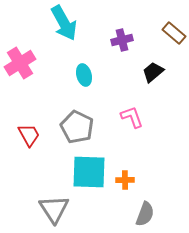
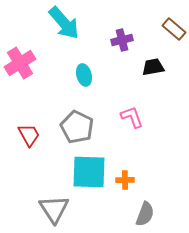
cyan arrow: rotated 12 degrees counterclockwise
brown rectangle: moved 4 px up
black trapezoid: moved 5 px up; rotated 30 degrees clockwise
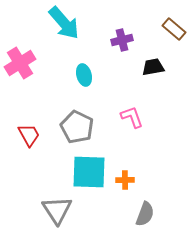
gray triangle: moved 3 px right, 1 px down
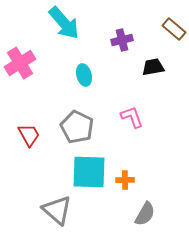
gray triangle: rotated 16 degrees counterclockwise
gray semicircle: rotated 10 degrees clockwise
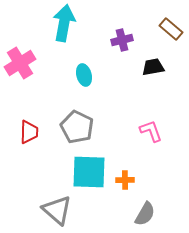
cyan arrow: rotated 129 degrees counterclockwise
brown rectangle: moved 3 px left
pink L-shape: moved 19 px right, 14 px down
red trapezoid: moved 3 px up; rotated 30 degrees clockwise
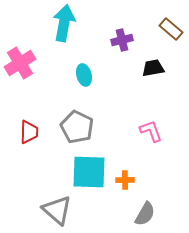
black trapezoid: moved 1 px down
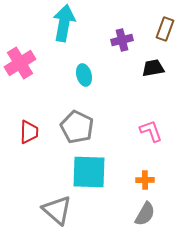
brown rectangle: moved 6 px left; rotated 70 degrees clockwise
orange cross: moved 20 px right
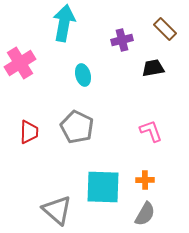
brown rectangle: rotated 65 degrees counterclockwise
cyan ellipse: moved 1 px left
cyan square: moved 14 px right, 15 px down
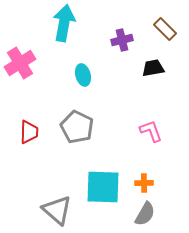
orange cross: moved 1 px left, 3 px down
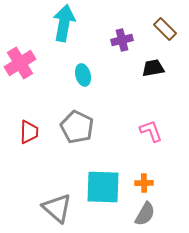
gray triangle: moved 2 px up
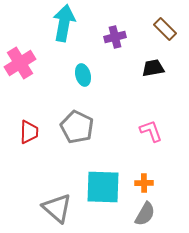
purple cross: moved 7 px left, 3 px up
